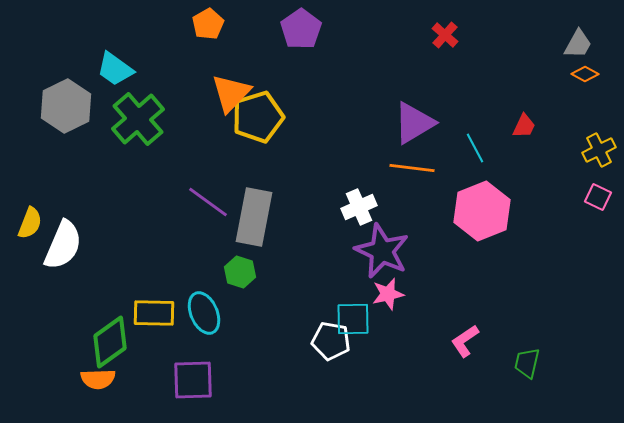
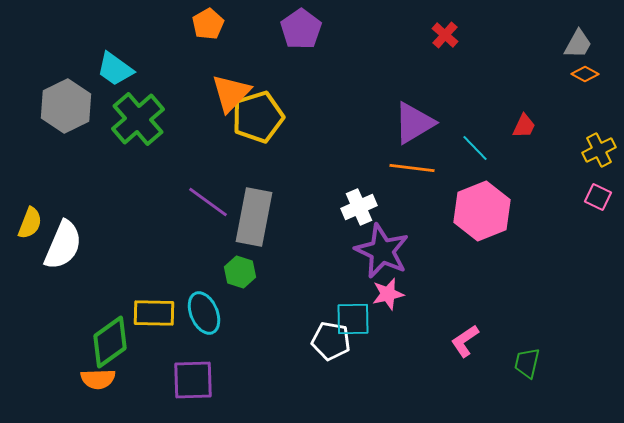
cyan line: rotated 16 degrees counterclockwise
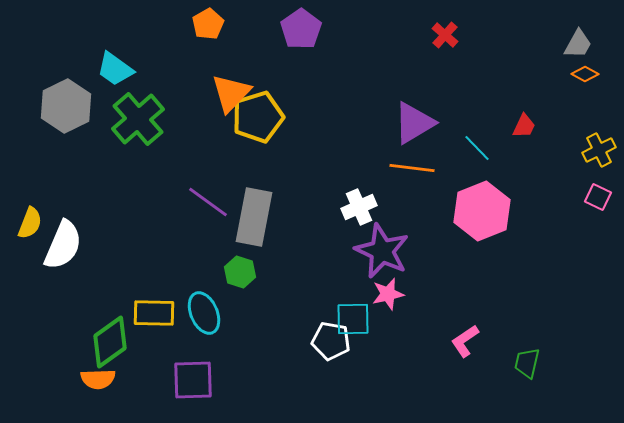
cyan line: moved 2 px right
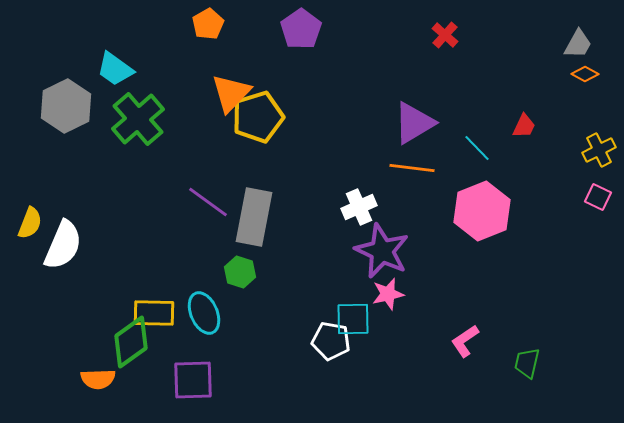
green diamond: moved 21 px right
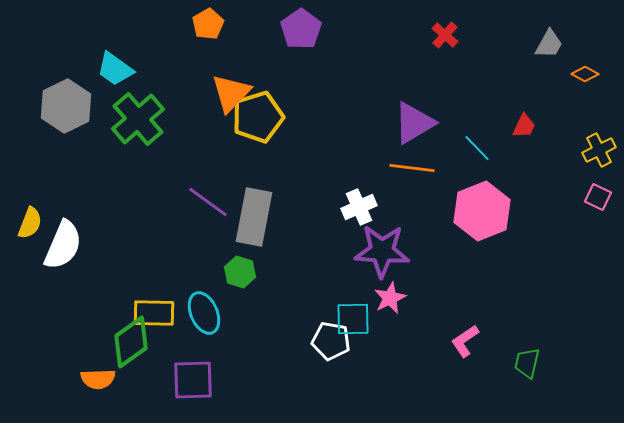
gray trapezoid: moved 29 px left
purple star: rotated 22 degrees counterclockwise
pink star: moved 2 px right, 4 px down; rotated 12 degrees counterclockwise
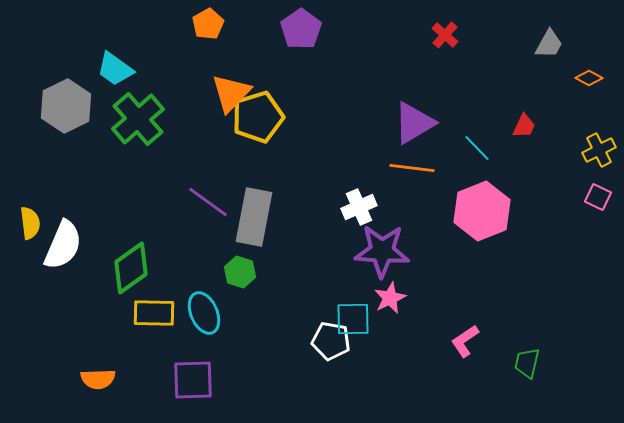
orange diamond: moved 4 px right, 4 px down
yellow semicircle: rotated 28 degrees counterclockwise
green diamond: moved 74 px up
